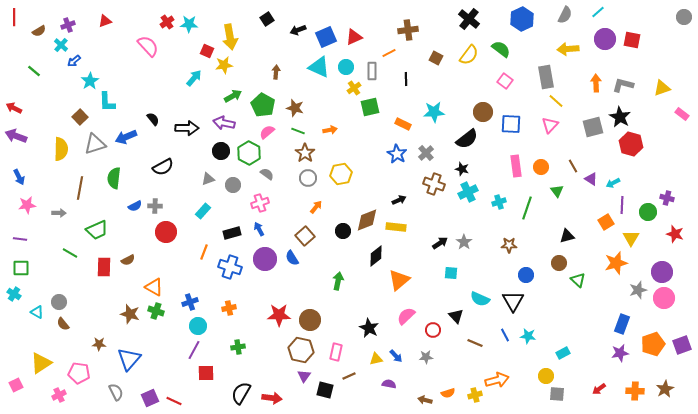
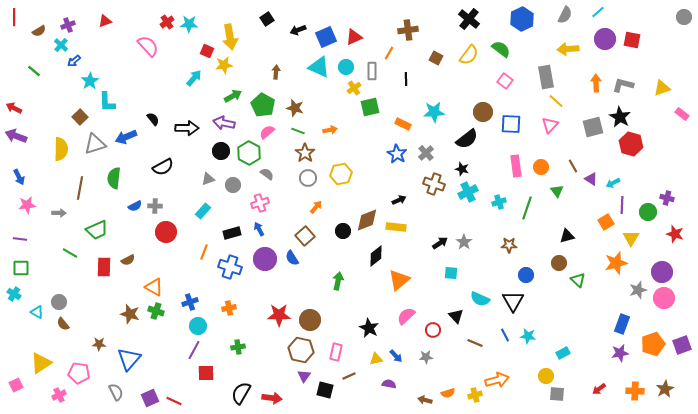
orange line at (389, 53): rotated 32 degrees counterclockwise
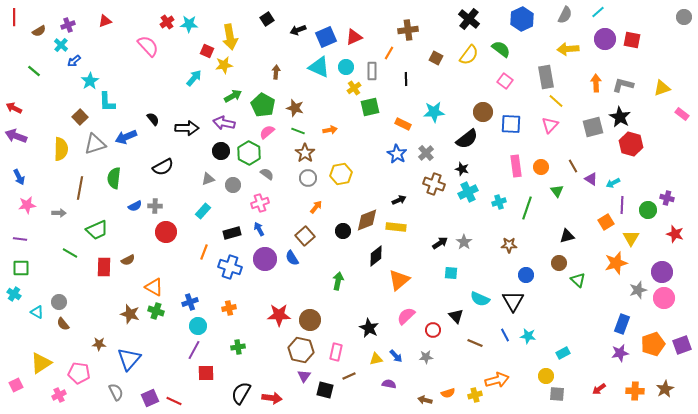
green circle at (648, 212): moved 2 px up
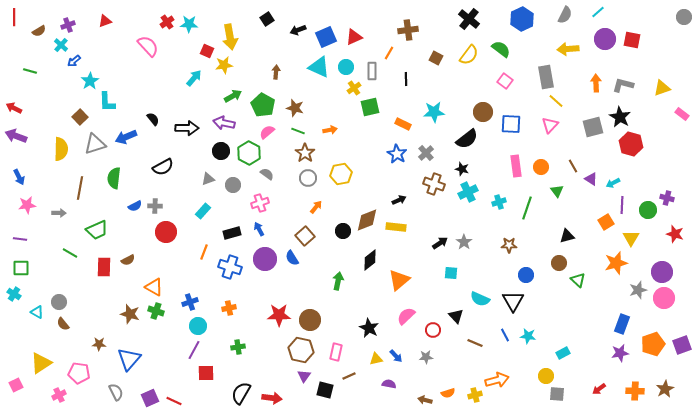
green line at (34, 71): moved 4 px left; rotated 24 degrees counterclockwise
black diamond at (376, 256): moved 6 px left, 4 px down
